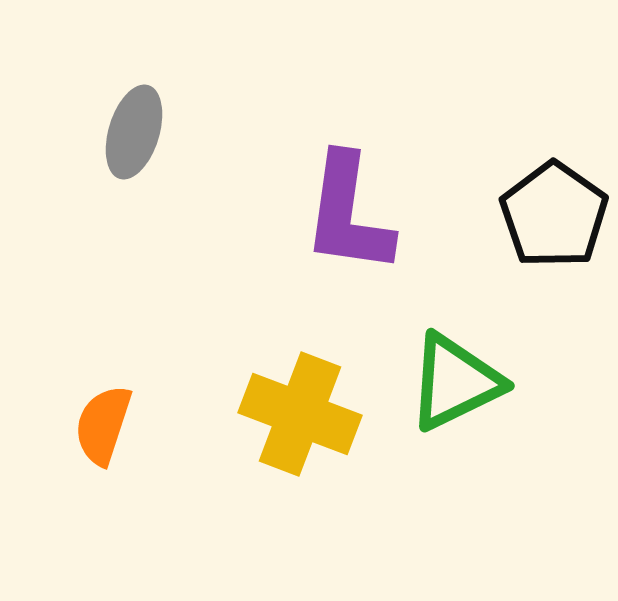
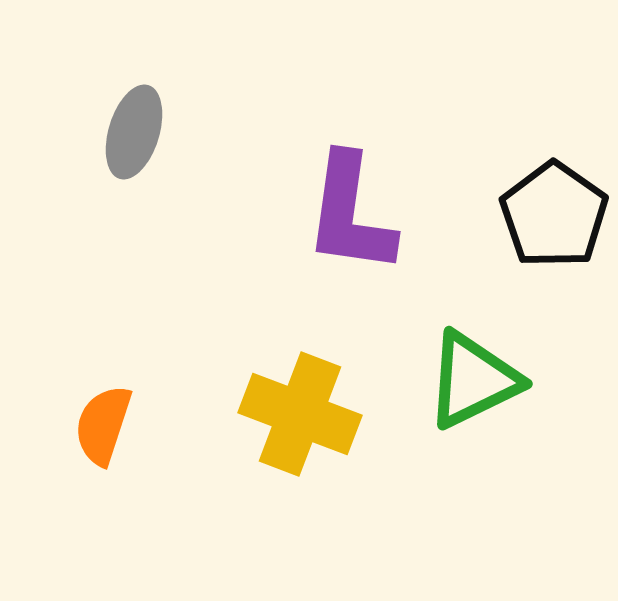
purple L-shape: moved 2 px right
green triangle: moved 18 px right, 2 px up
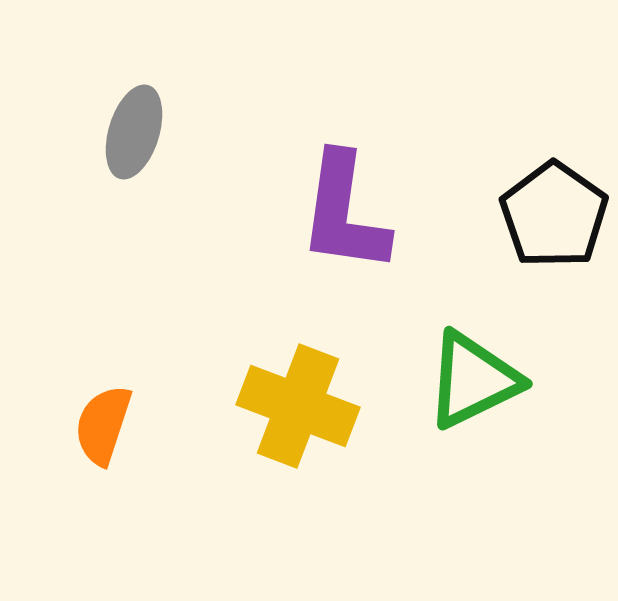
purple L-shape: moved 6 px left, 1 px up
yellow cross: moved 2 px left, 8 px up
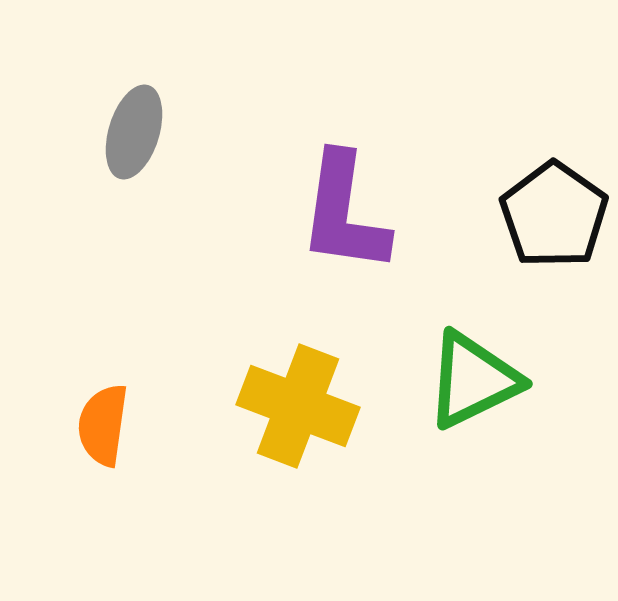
orange semicircle: rotated 10 degrees counterclockwise
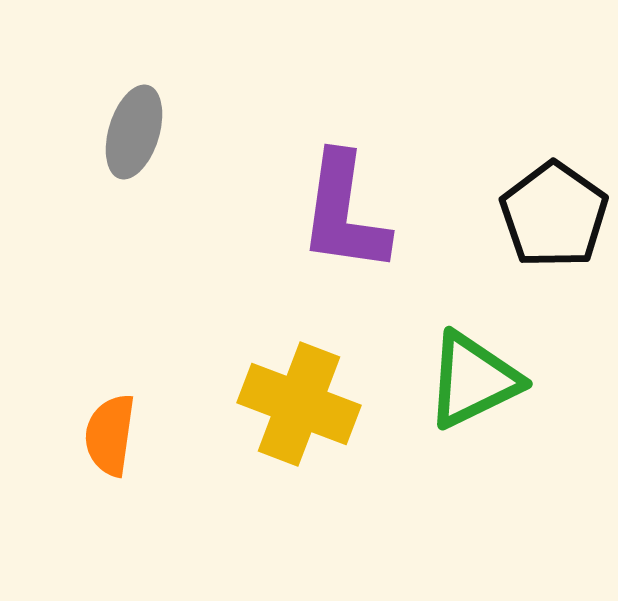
yellow cross: moved 1 px right, 2 px up
orange semicircle: moved 7 px right, 10 px down
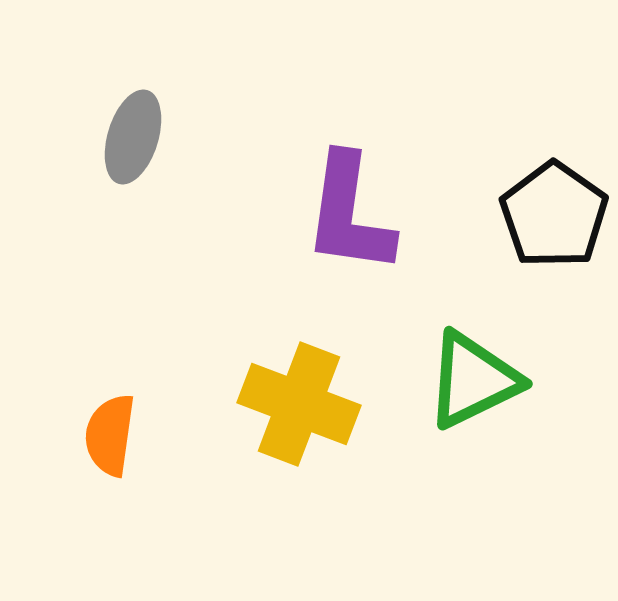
gray ellipse: moved 1 px left, 5 px down
purple L-shape: moved 5 px right, 1 px down
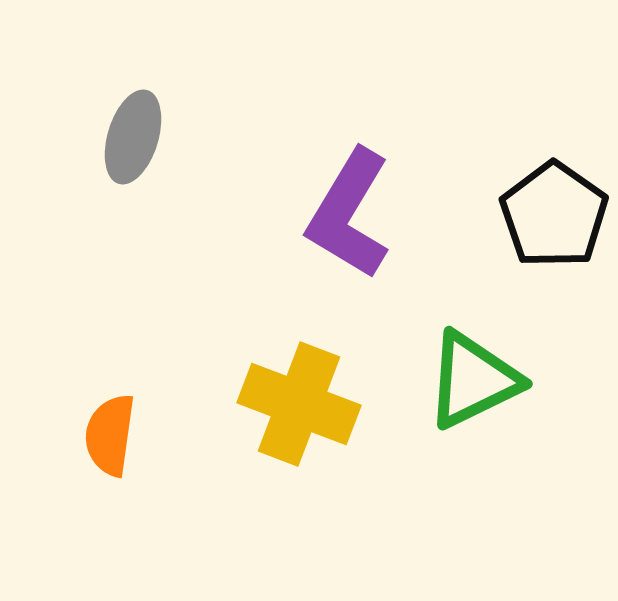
purple L-shape: rotated 23 degrees clockwise
